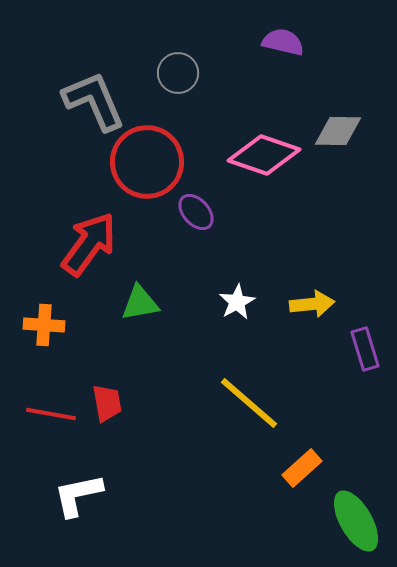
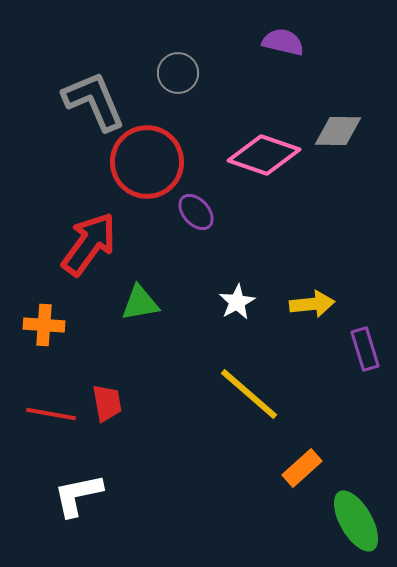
yellow line: moved 9 px up
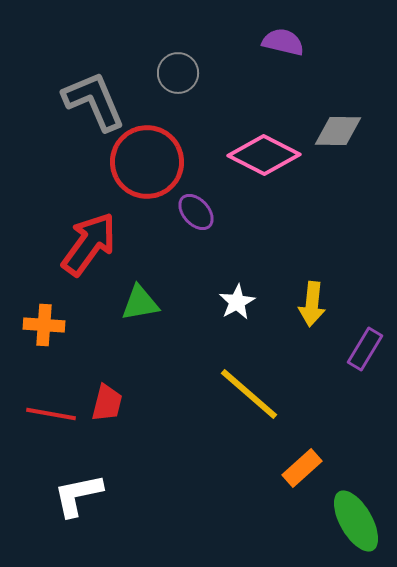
pink diamond: rotated 8 degrees clockwise
yellow arrow: rotated 102 degrees clockwise
purple rectangle: rotated 48 degrees clockwise
red trapezoid: rotated 24 degrees clockwise
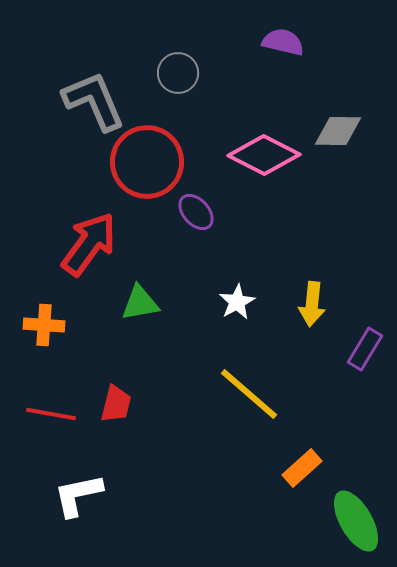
red trapezoid: moved 9 px right, 1 px down
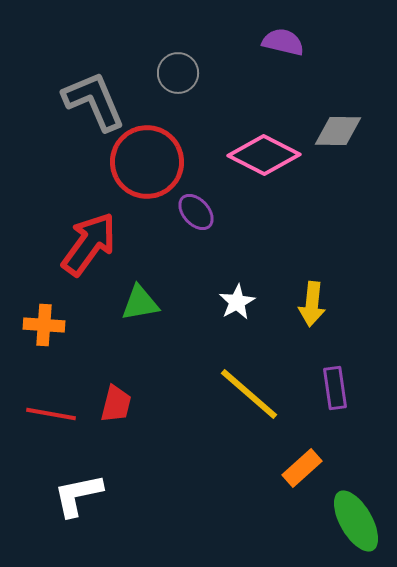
purple rectangle: moved 30 px left, 39 px down; rotated 39 degrees counterclockwise
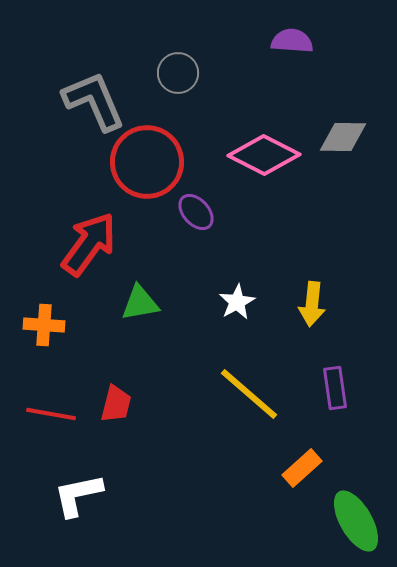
purple semicircle: moved 9 px right, 1 px up; rotated 9 degrees counterclockwise
gray diamond: moved 5 px right, 6 px down
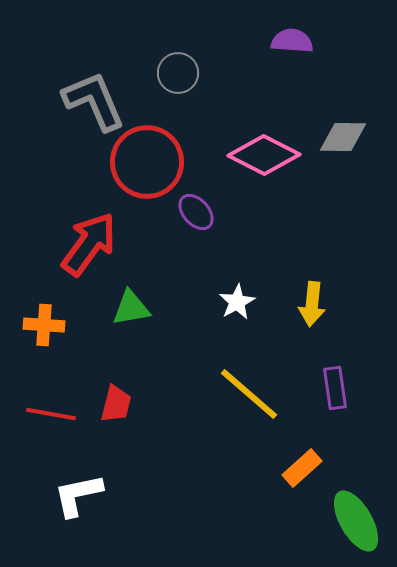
green triangle: moved 9 px left, 5 px down
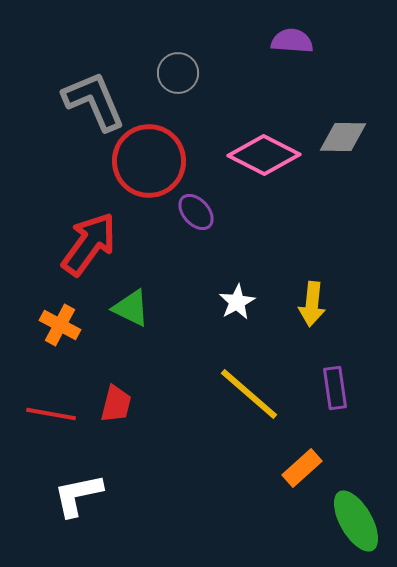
red circle: moved 2 px right, 1 px up
green triangle: rotated 36 degrees clockwise
orange cross: moved 16 px right; rotated 24 degrees clockwise
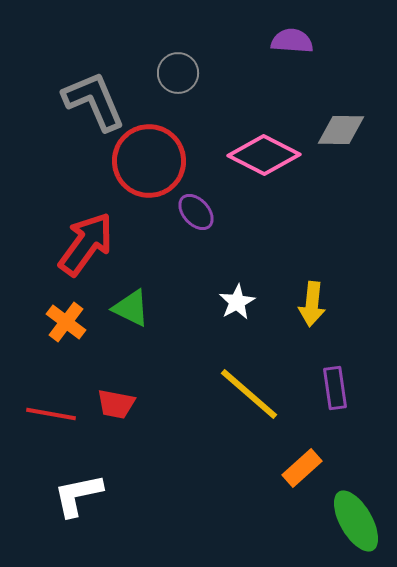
gray diamond: moved 2 px left, 7 px up
red arrow: moved 3 px left
orange cross: moved 6 px right, 3 px up; rotated 9 degrees clockwise
red trapezoid: rotated 87 degrees clockwise
